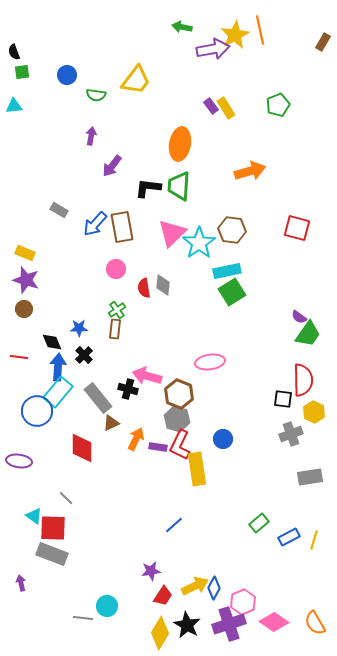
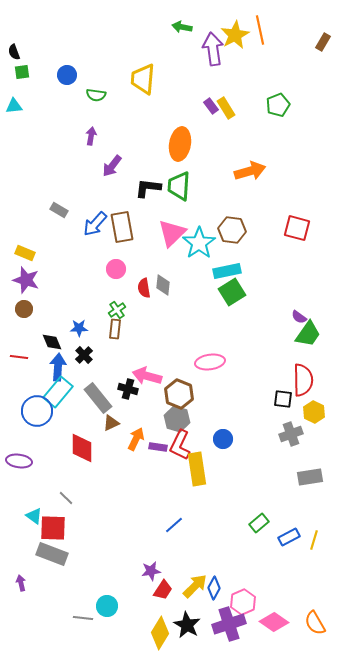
purple arrow at (213, 49): rotated 88 degrees counterclockwise
yellow trapezoid at (136, 80): moved 7 px right, 1 px up; rotated 148 degrees clockwise
yellow arrow at (195, 586): rotated 20 degrees counterclockwise
red trapezoid at (163, 596): moved 6 px up
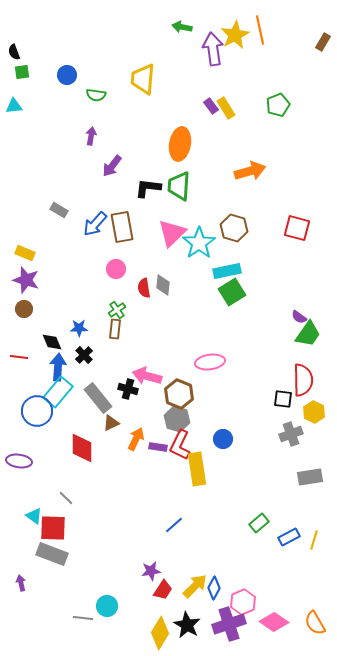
brown hexagon at (232, 230): moved 2 px right, 2 px up; rotated 8 degrees clockwise
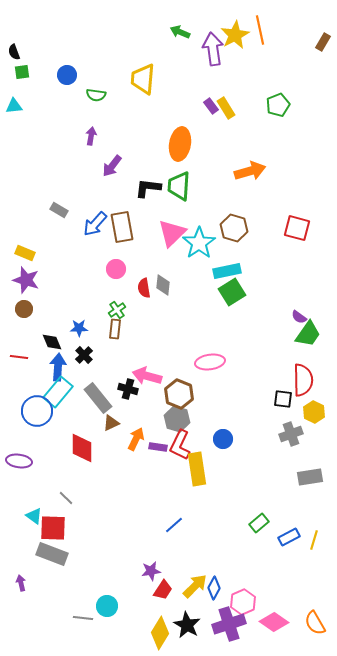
green arrow at (182, 27): moved 2 px left, 5 px down; rotated 12 degrees clockwise
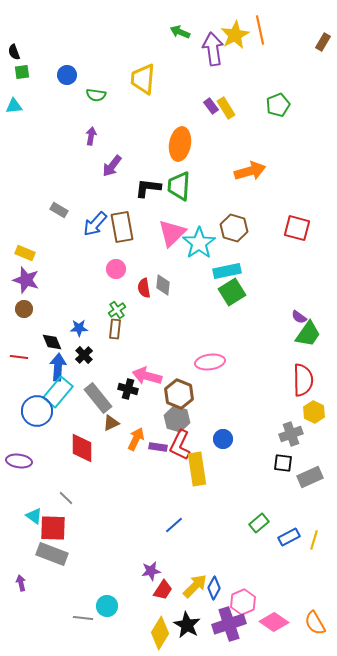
black square at (283, 399): moved 64 px down
gray rectangle at (310, 477): rotated 15 degrees counterclockwise
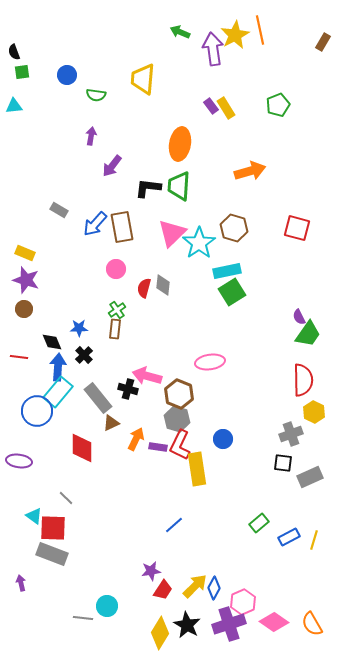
red semicircle at (144, 288): rotated 24 degrees clockwise
purple semicircle at (299, 317): rotated 28 degrees clockwise
orange semicircle at (315, 623): moved 3 px left, 1 px down
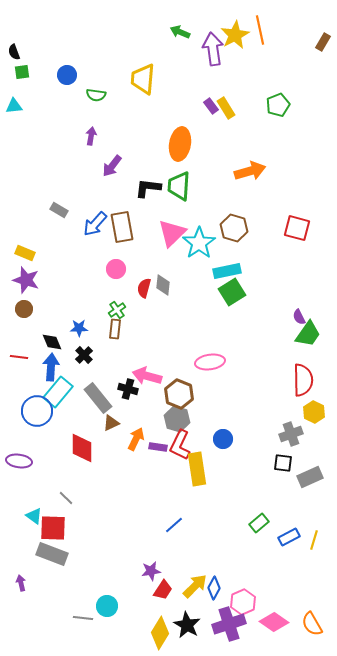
blue arrow at (58, 367): moved 7 px left
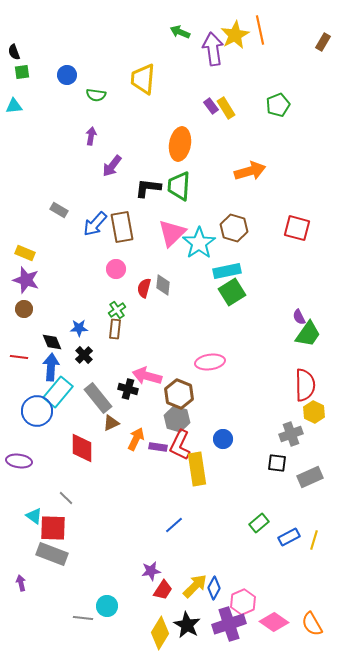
red semicircle at (303, 380): moved 2 px right, 5 px down
black square at (283, 463): moved 6 px left
